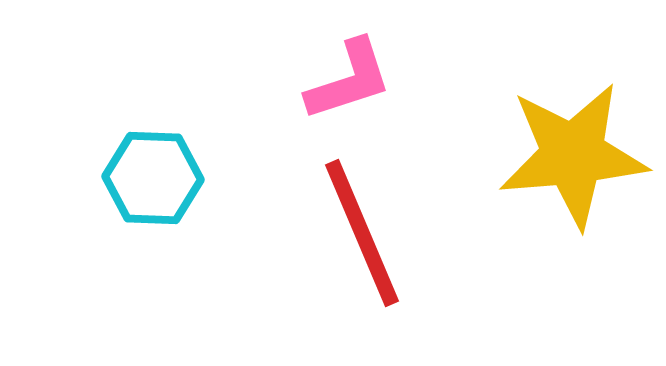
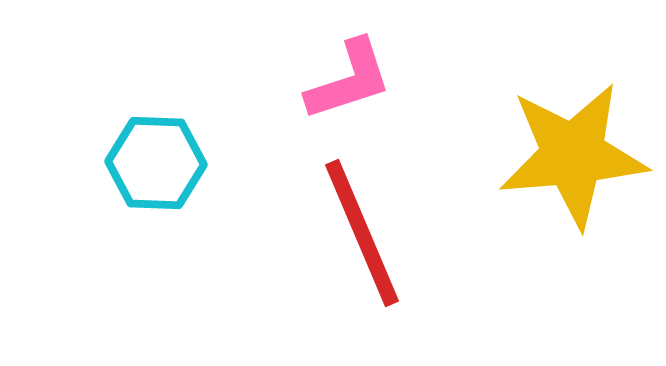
cyan hexagon: moved 3 px right, 15 px up
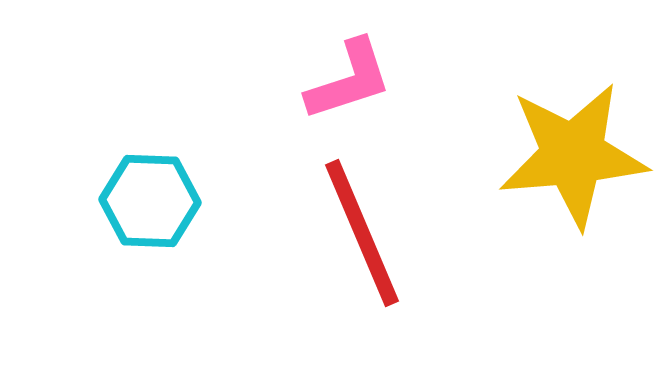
cyan hexagon: moved 6 px left, 38 px down
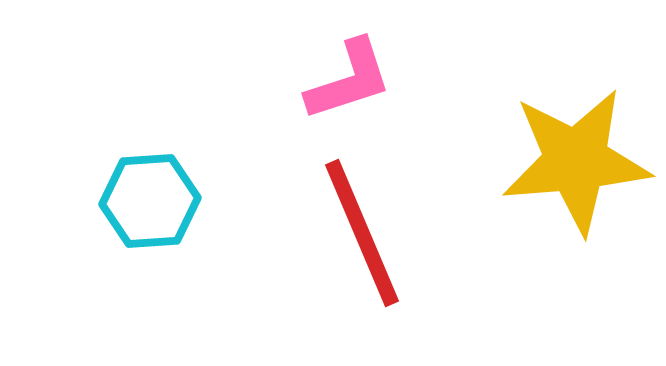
yellow star: moved 3 px right, 6 px down
cyan hexagon: rotated 6 degrees counterclockwise
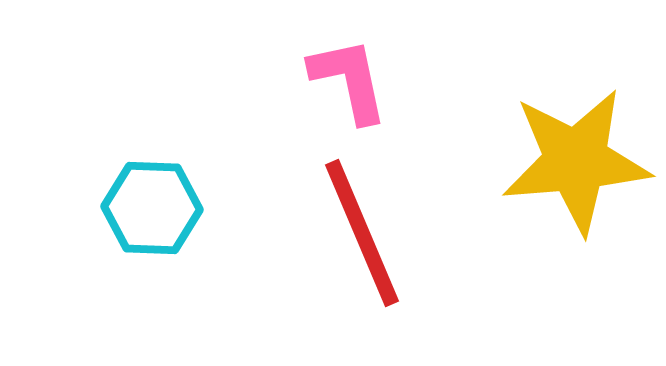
pink L-shape: rotated 84 degrees counterclockwise
cyan hexagon: moved 2 px right, 7 px down; rotated 6 degrees clockwise
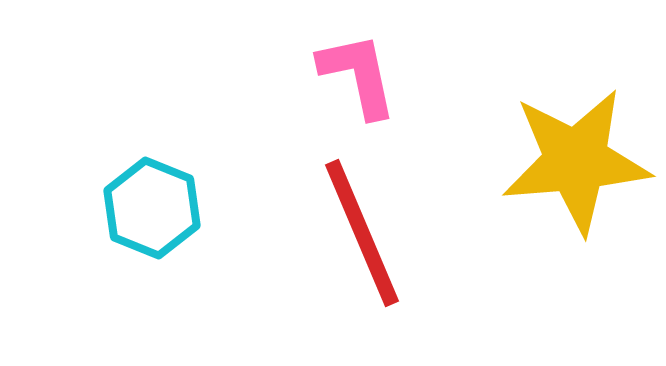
pink L-shape: moved 9 px right, 5 px up
cyan hexagon: rotated 20 degrees clockwise
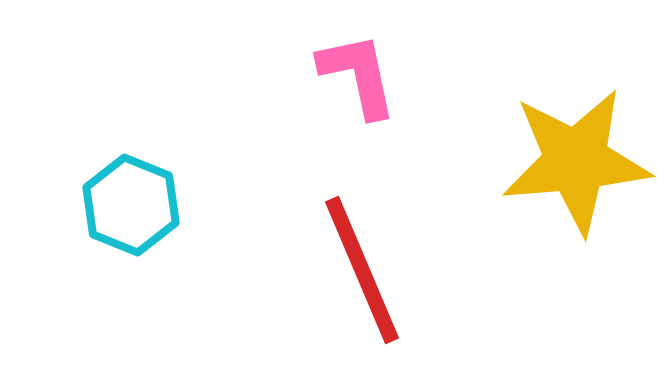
cyan hexagon: moved 21 px left, 3 px up
red line: moved 37 px down
